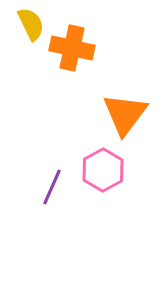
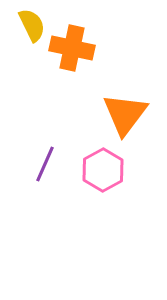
yellow semicircle: moved 1 px right, 1 px down
purple line: moved 7 px left, 23 px up
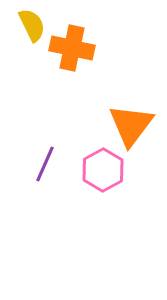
orange triangle: moved 6 px right, 11 px down
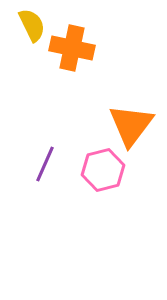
pink hexagon: rotated 15 degrees clockwise
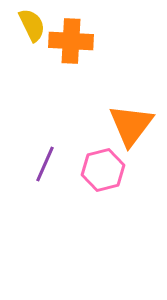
orange cross: moved 1 px left, 7 px up; rotated 9 degrees counterclockwise
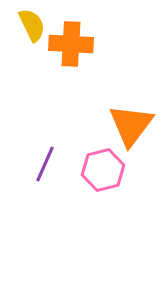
orange cross: moved 3 px down
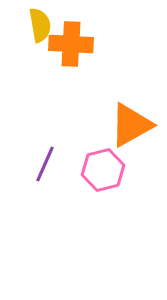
yellow semicircle: moved 8 px right; rotated 16 degrees clockwise
orange triangle: rotated 24 degrees clockwise
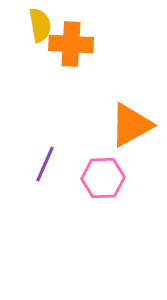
pink hexagon: moved 8 px down; rotated 12 degrees clockwise
